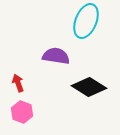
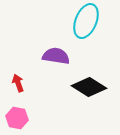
pink hexagon: moved 5 px left, 6 px down; rotated 10 degrees counterclockwise
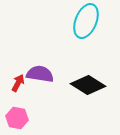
purple semicircle: moved 16 px left, 18 px down
red arrow: rotated 48 degrees clockwise
black diamond: moved 1 px left, 2 px up
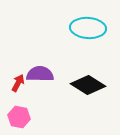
cyan ellipse: moved 2 px right, 7 px down; rotated 72 degrees clockwise
purple semicircle: rotated 8 degrees counterclockwise
pink hexagon: moved 2 px right, 1 px up
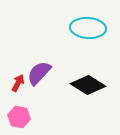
purple semicircle: moved 1 px left, 1 px up; rotated 48 degrees counterclockwise
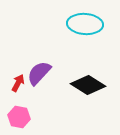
cyan ellipse: moved 3 px left, 4 px up
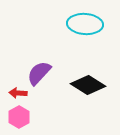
red arrow: moved 10 px down; rotated 114 degrees counterclockwise
pink hexagon: rotated 20 degrees clockwise
